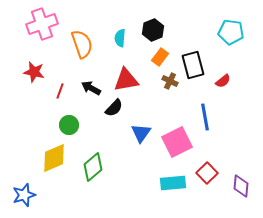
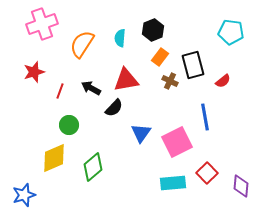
orange semicircle: rotated 128 degrees counterclockwise
red star: rotated 30 degrees counterclockwise
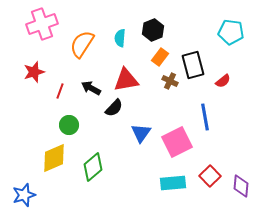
red square: moved 3 px right, 3 px down
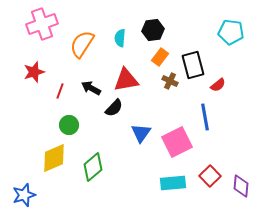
black hexagon: rotated 15 degrees clockwise
red semicircle: moved 5 px left, 4 px down
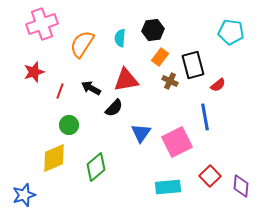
green diamond: moved 3 px right
cyan rectangle: moved 5 px left, 4 px down
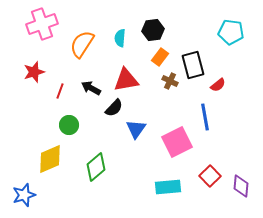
blue triangle: moved 5 px left, 4 px up
yellow diamond: moved 4 px left, 1 px down
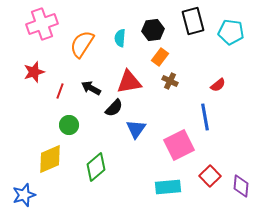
black rectangle: moved 44 px up
red triangle: moved 3 px right, 2 px down
pink square: moved 2 px right, 3 px down
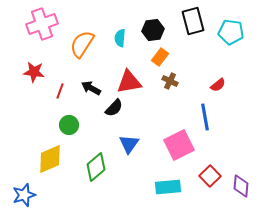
red star: rotated 25 degrees clockwise
blue triangle: moved 7 px left, 15 px down
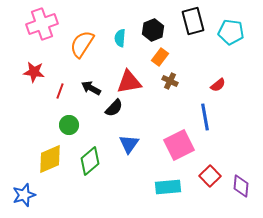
black hexagon: rotated 15 degrees counterclockwise
green diamond: moved 6 px left, 6 px up
